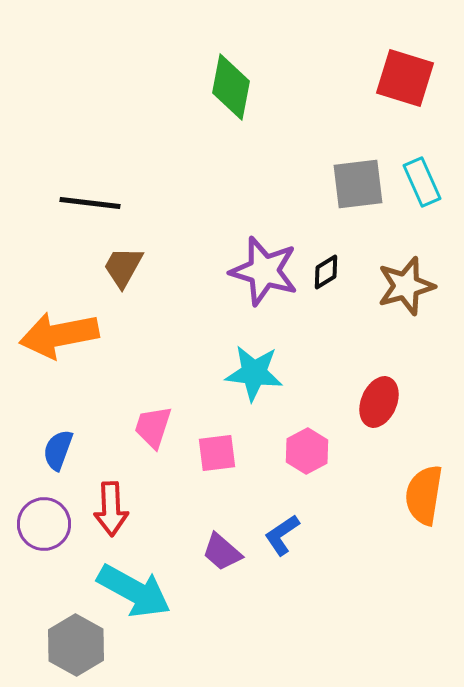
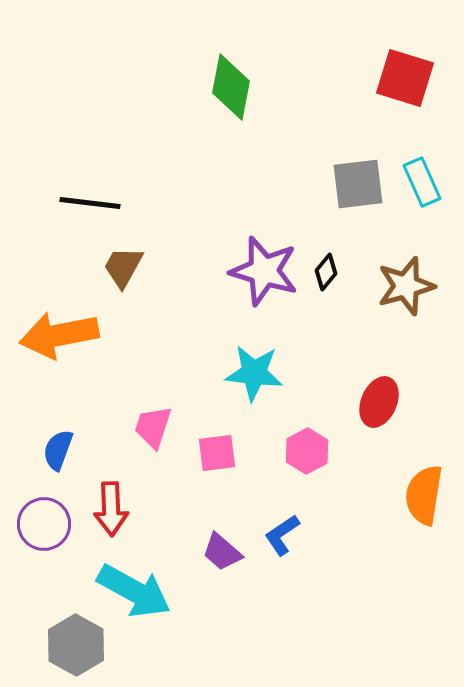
black diamond: rotated 18 degrees counterclockwise
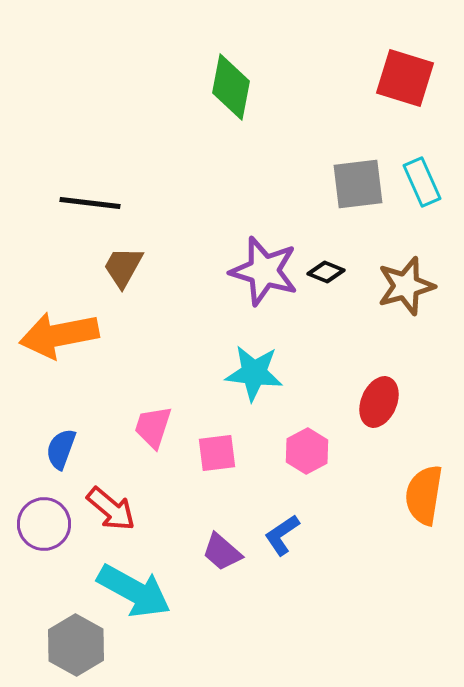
black diamond: rotated 72 degrees clockwise
blue semicircle: moved 3 px right, 1 px up
red arrow: rotated 48 degrees counterclockwise
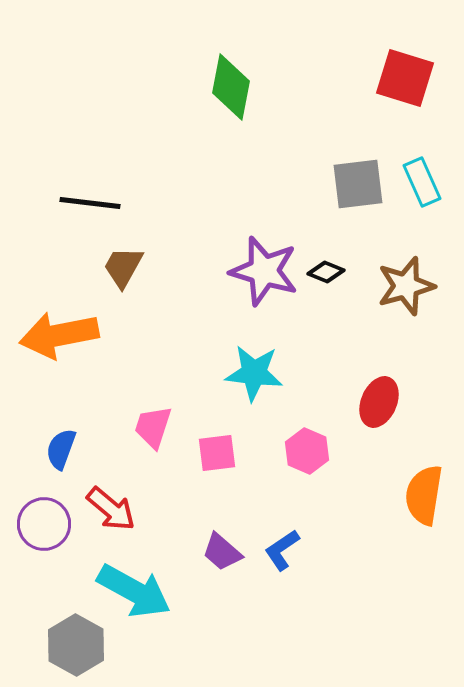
pink hexagon: rotated 9 degrees counterclockwise
blue L-shape: moved 15 px down
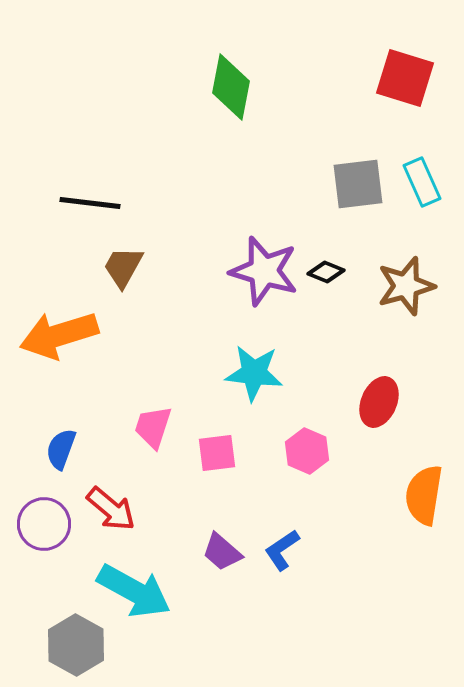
orange arrow: rotated 6 degrees counterclockwise
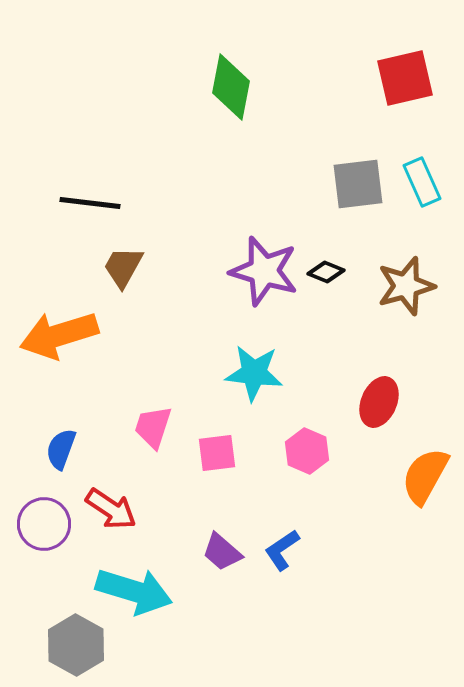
red square: rotated 30 degrees counterclockwise
orange semicircle: moved 1 px right, 19 px up; rotated 20 degrees clockwise
red arrow: rotated 6 degrees counterclockwise
cyan arrow: rotated 12 degrees counterclockwise
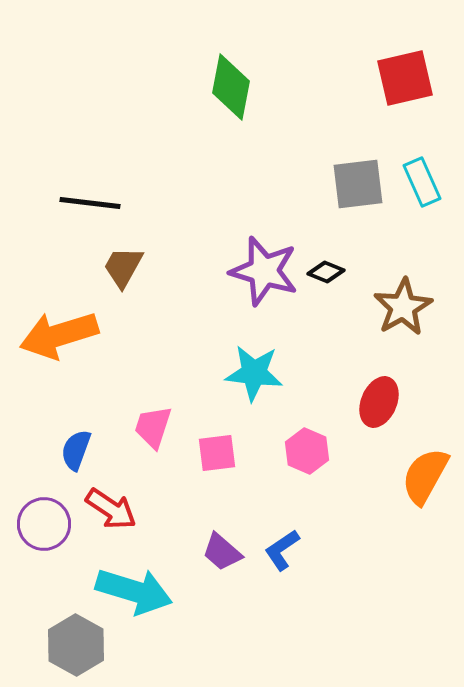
brown star: moved 3 px left, 21 px down; rotated 14 degrees counterclockwise
blue semicircle: moved 15 px right, 1 px down
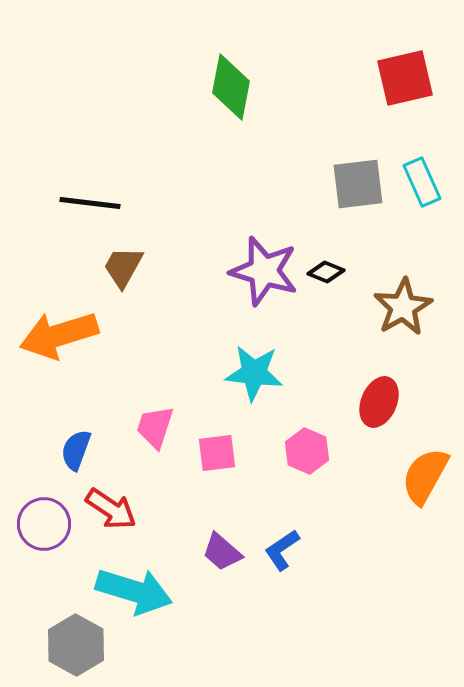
pink trapezoid: moved 2 px right
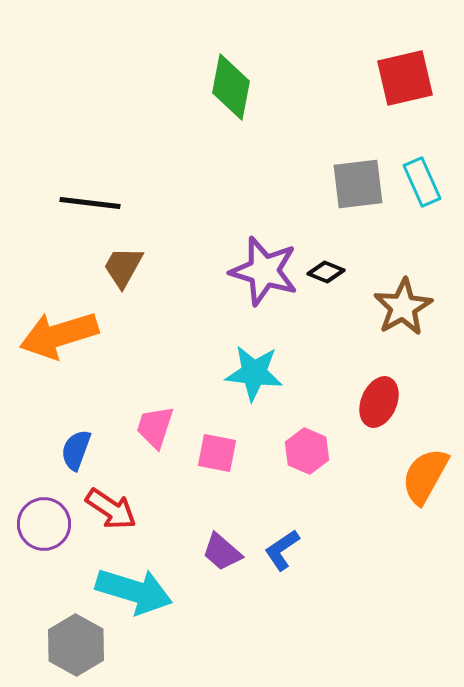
pink square: rotated 18 degrees clockwise
